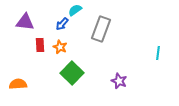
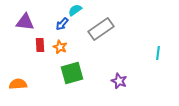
gray rectangle: rotated 35 degrees clockwise
green square: rotated 30 degrees clockwise
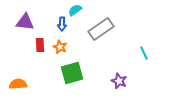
blue arrow: rotated 40 degrees counterclockwise
cyan line: moved 14 px left; rotated 32 degrees counterclockwise
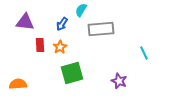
cyan semicircle: moved 6 px right; rotated 24 degrees counterclockwise
blue arrow: rotated 32 degrees clockwise
gray rectangle: rotated 30 degrees clockwise
orange star: rotated 16 degrees clockwise
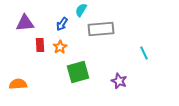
purple triangle: moved 1 px down; rotated 12 degrees counterclockwise
green square: moved 6 px right, 1 px up
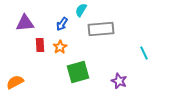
orange semicircle: moved 3 px left, 2 px up; rotated 24 degrees counterclockwise
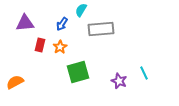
red rectangle: rotated 16 degrees clockwise
cyan line: moved 20 px down
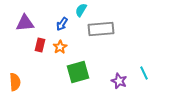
orange semicircle: rotated 114 degrees clockwise
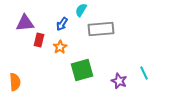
red rectangle: moved 1 px left, 5 px up
green square: moved 4 px right, 2 px up
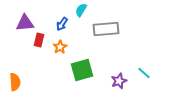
gray rectangle: moved 5 px right
cyan line: rotated 24 degrees counterclockwise
purple star: rotated 28 degrees clockwise
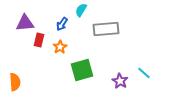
purple star: moved 1 px right; rotated 21 degrees counterclockwise
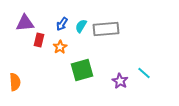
cyan semicircle: moved 16 px down
